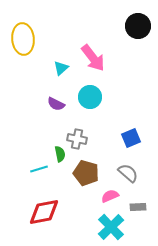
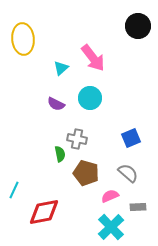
cyan circle: moved 1 px down
cyan line: moved 25 px left, 21 px down; rotated 48 degrees counterclockwise
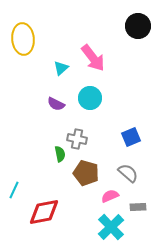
blue square: moved 1 px up
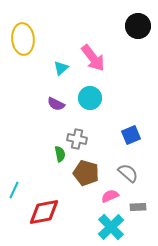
blue square: moved 2 px up
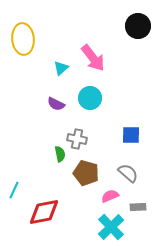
blue square: rotated 24 degrees clockwise
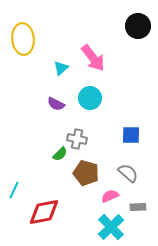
green semicircle: rotated 56 degrees clockwise
